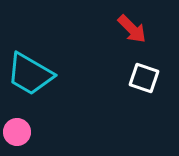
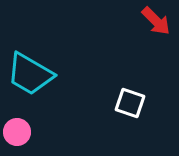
red arrow: moved 24 px right, 8 px up
white square: moved 14 px left, 25 px down
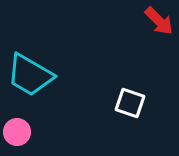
red arrow: moved 3 px right
cyan trapezoid: moved 1 px down
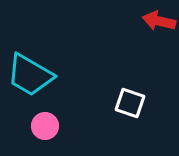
red arrow: rotated 148 degrees clockwise
pink circle: moved 28 px right, 6 px up
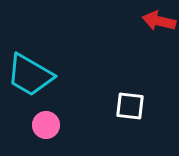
white square: moved 3 px down; rotated 12 degrees counterclockwise
pink circle: moved 1 px right, 1 px up
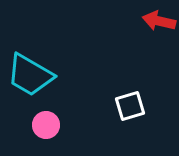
white square: rotated 24 degrees counterclockwise
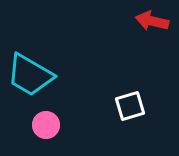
red arrow: moved 7 px left
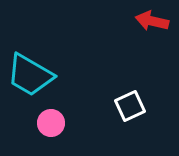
white square: rotated 8 degrees counterclockwise
pink circle: moved 5 px right, 2 px up
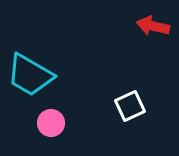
red arrow: moved 1 px right, 5 px down
